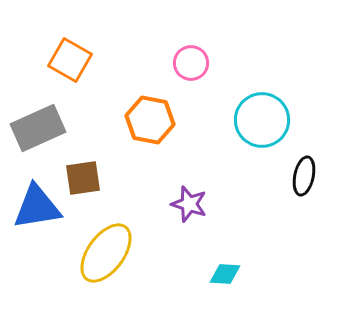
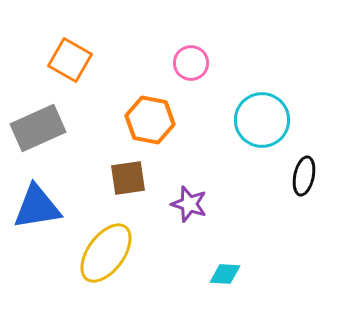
brown square: moved 45 px right
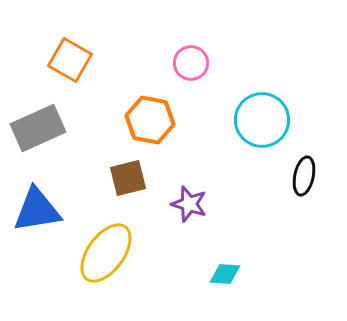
brown square: rotated 6 degrees counterclockwise
blue triangle: moved 3 px down
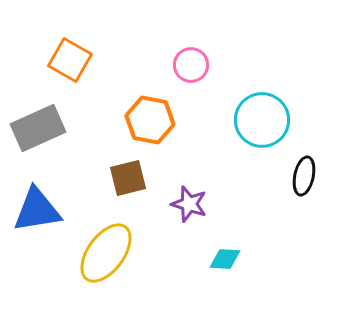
pink circle: moved 2 px down
cyan diamond: moved 15 px up
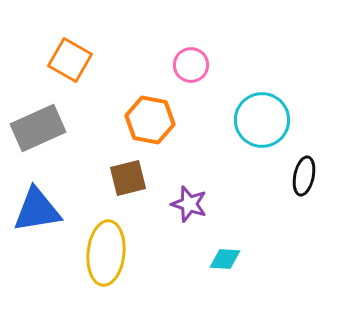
yellow ellipse: rotated 30 degrees counterclockwise
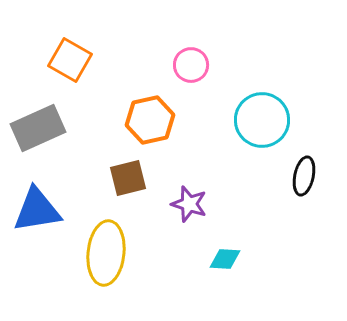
orange hexagon: rotated 24 degrees counterclockwise
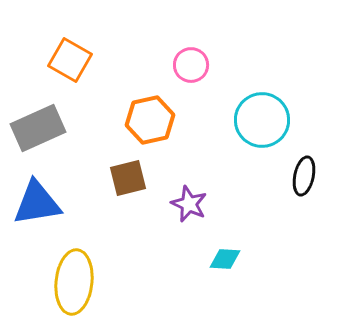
purple star: rotated 6 degrees clockwise
blue triangle: moved 7 px up
yellow ellipse: moved 32 px left, 29 px down
